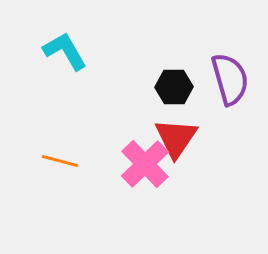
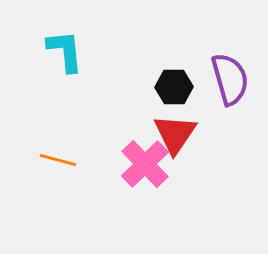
cyan L-shape: rotated 24 degrees clockwise
red triangle: moved 1 px left, 4 px up
orange line: moved 2 px left, 1 px up
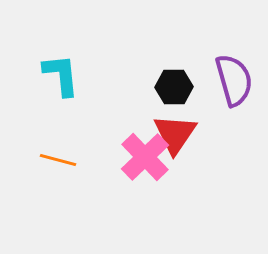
cyan L-shape: moved 4 px left, 24 px down
purple semicircle: moved 4 px right, 1 px down
pink cross: moved 7 px up
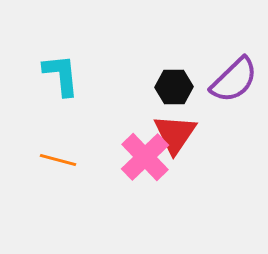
purple semicircle: rotated 62 degrees clockwise
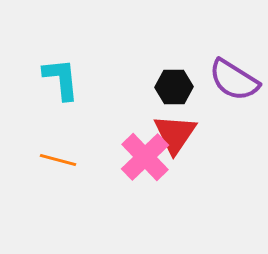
cyan L-shape: moved 4 px down
purple semicircle: rotated 76 degrees clockwise
